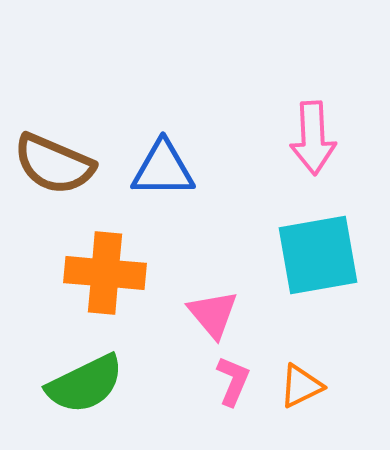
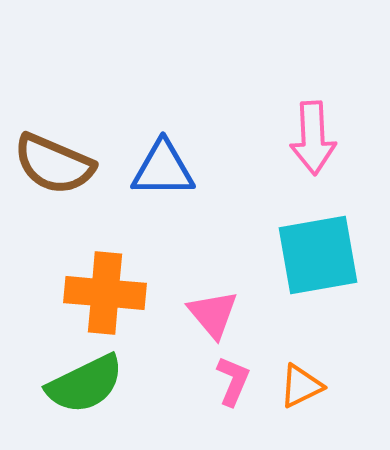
orange cross: moved 20 px down
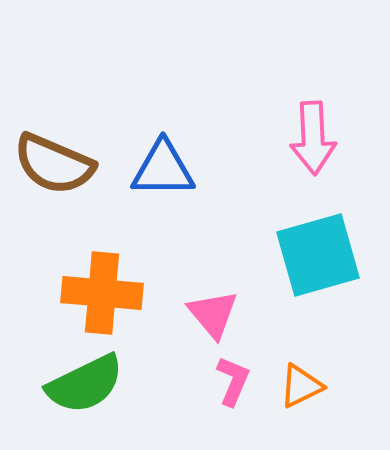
cyan square: rotated 6 degrees counterclockwise
orange cross: moved 3 px left
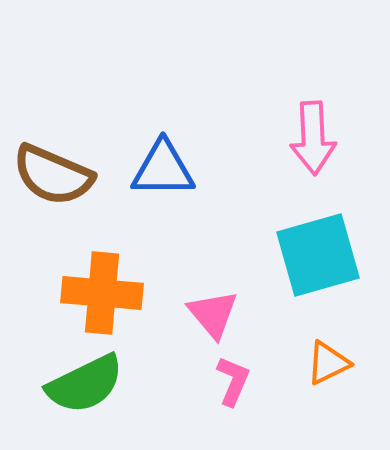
brown semicircle: moved 1 px left, 11 px down
orange triangle: moved 27 px right, 23 px up
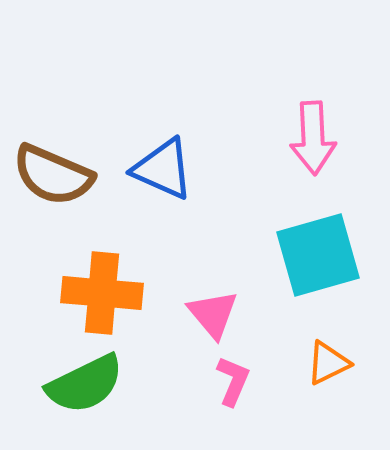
blue triangle: rotated 24 degrees clockwise
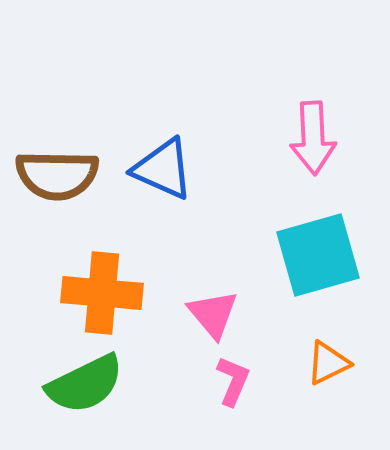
brown semicircle: moved 4 px right; rotated 22 degrees counterclockwise
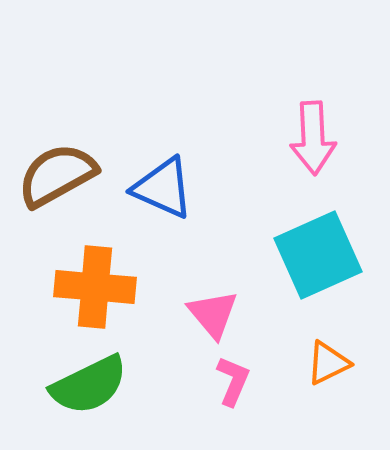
blue triangle: moved 19 px down
brown semicircle: rotated 150 degrees clockwise
cyan square: rotated 8 degrees counterclockwise
orange cross: moved 7 px left, 6 px up
green semicircle: moved 4 px right, 1 px down
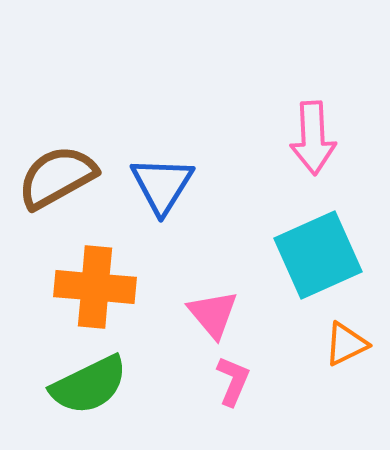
brown semicircle: moved 2 px down
blue triangle: moved 1 px left, 3 px up; rotated 38 degrees clockwise
orange triangle: moved 18 px right, 19 px up
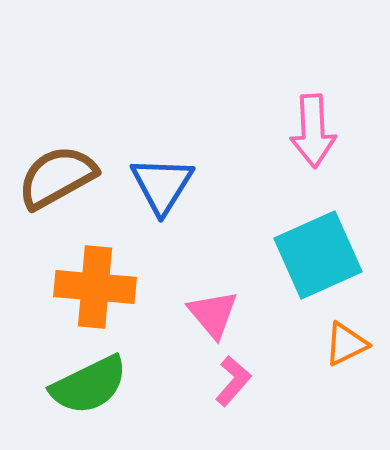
pink arrow: moved 7 px up
pink L-shape: rotated 18 degrees clockwise
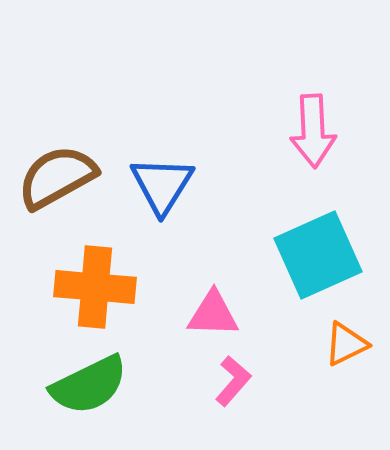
pink triangle: rotated 48 degrees counterclockwise
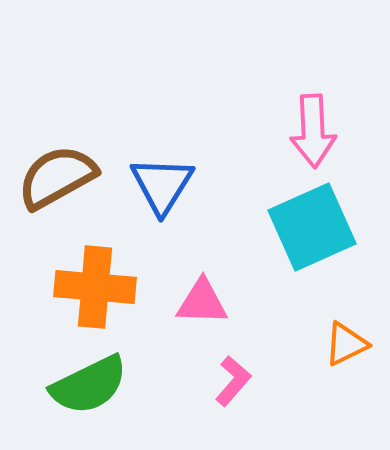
cyan square: moved 6 px left, 28 px up
pink triangle: moved 11 px left, 12 px up
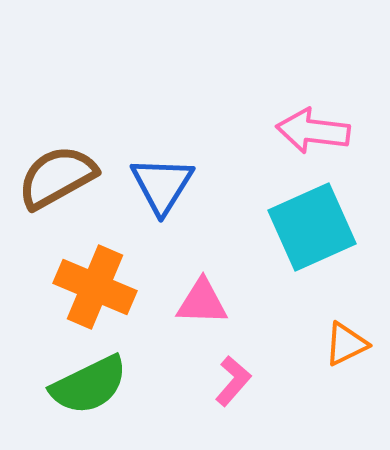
pink arrow: rotated 100 degrees clockwise
orange cross: rotated 18 degrees clockwise
